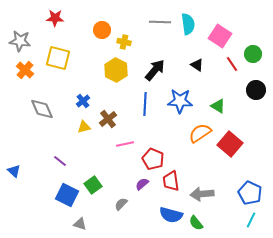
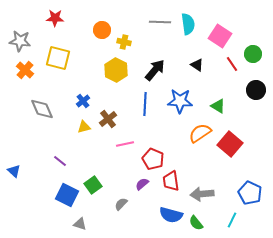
cyan line: moved 19 px left
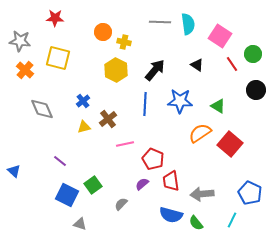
orange circle: moved 1 px right, 2 px down
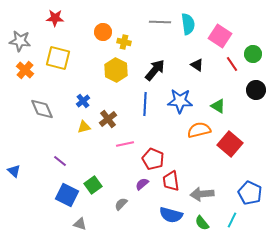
orange semicircle: moved 1 px left, 3 px up; rotated 20 degrees clockwise
green semicircle: moved 6 px right
